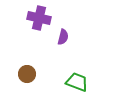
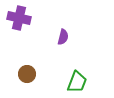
purple cross: moved 20 px left
green trapezoid: rotated 90 degrees clockwise
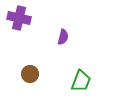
brown circle: moved 3 px right
green trapezoid: moved 4 px right, 1 px up
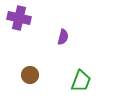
brown circle: moved 1 px down
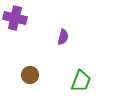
purple cross: moved 4 px left
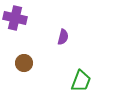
brown circle: moved 6 px left, 12 px up
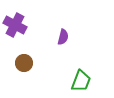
purple cross: moved 7 px down; rotated 15 degrees clockwise
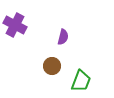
brown circle: moved 28 px right, 3 px down
